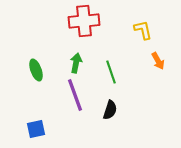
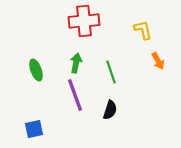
blue square: moved 2 px left
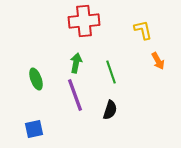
green ellipse: moved 9 px down
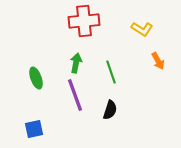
yellow L-shape: moved 1 px left, 1 px up; rotated 135 degrees clockwise
green ellipse: moved 1 px up
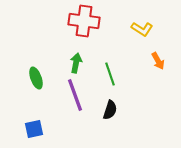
red cross: rotated 12 degrees clockwise
green line: moved 1 px left, 2 px down
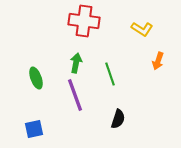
orange arrow: rotated 48 degrees clockwise
black semicircle: moved 8 px right, 9 px down
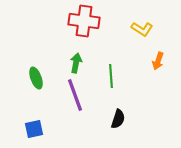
green line: moved 1 px right, 2 px down; rotated 15 degrees clockwise
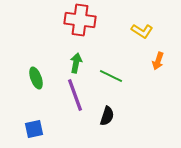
red cross: moved 4 px left, 1 px up
yellow L-shape: moved 2 px down
green line: rotated 60 degrees counterclockwise
black semicircle: moved 11 px left, 3 px up
